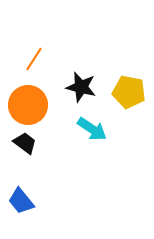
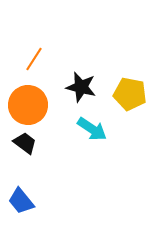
yellow pentagon: moved 1 px right, 2 px down
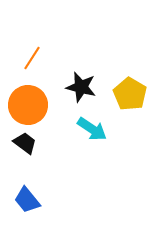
orange line: moved 2 px left, 1 px up
yellow pentagon: rotated 20 degrees clockwise
blue trapezoid: moved 6 px right, 1 px up
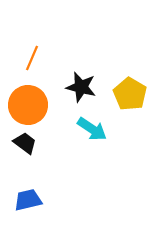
orange line: rotated 10 degrees counterclockwise
blue trapezoid: moved 1 px right; rotated 116 degrees clockwise
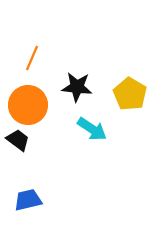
black star: moved 4 px left; rotated 8 degrees counterclockwise
black trapezoid: moved 7 px left, 3 px up
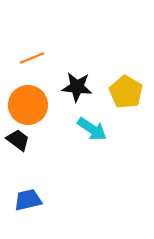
orange line: rotated 45 degrees clockwise
yellow pentagon: moved 4 px left, 2 px up
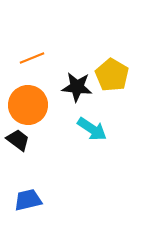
yellow pentagon: moved 14 px left, 17 px up
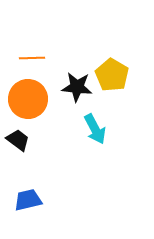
orange line: rotated 20 degrees clockwise
orange circle: moved 6 px up
cyan arrow: moved 3 px right; rotated 28 degrees clockwise
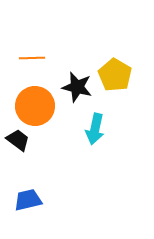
yellow pentagon: moved 3 px right
black star: rotated 8 degrees clockwise
orange circle: moved 7 px right, 7 px down
cyan arrow: rotated 40 degrees clockwise
